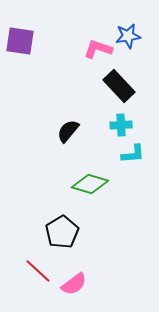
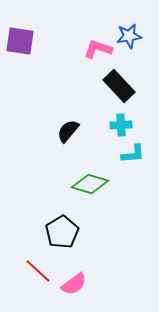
blue star: moved 1 px right
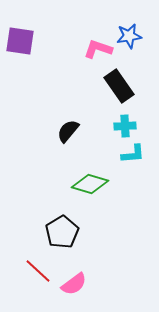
black rectangle: rotated 8 degrees clockwise
cyan cross: moved 4 px right, 1 px down
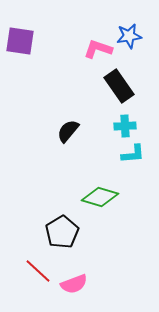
green diamond: moved 10 px right, 13 px down
pink semicircle: rotated 16 degrees clockwise
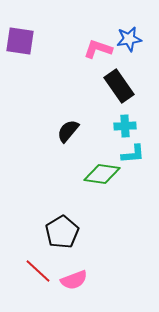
blue star: moved 3 px down
green diamond: moved 2 px right, 23 px up; rotated 9 degrees counterclockwise
pink semicircle: moved 4 px up
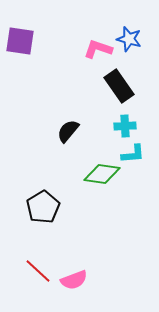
blue star: rotated 25 degrees clockwise
black pentagon: moved 19 px left, 25 px up
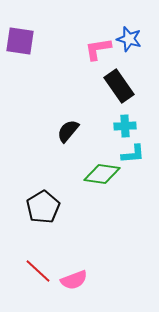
pink L-shape: rotated 28 degrees counterclockwise
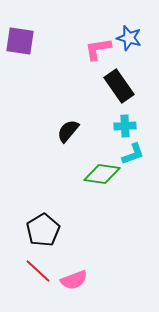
blue star: moved 1 px up
cyan L-shape: rotated 15 degrees counterclockwise
black pentagon: moved 23 px down
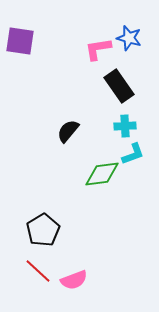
green diamond: rotated 15 degrees counterclockwise
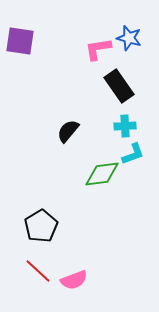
black pentagon: moved 2 px left, 4 px up
